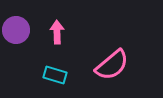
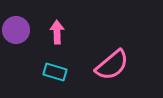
cyan rectangle: moved 3 px up
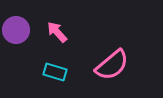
pink arrow: rotated 40 degrees counterclockwise
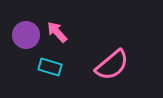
purple circle: moved 10 px right, 5 px down
cyan rectangle: moved 5 px left, 5 px up
